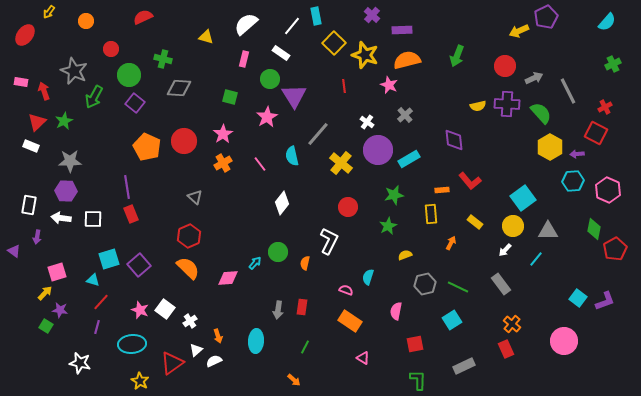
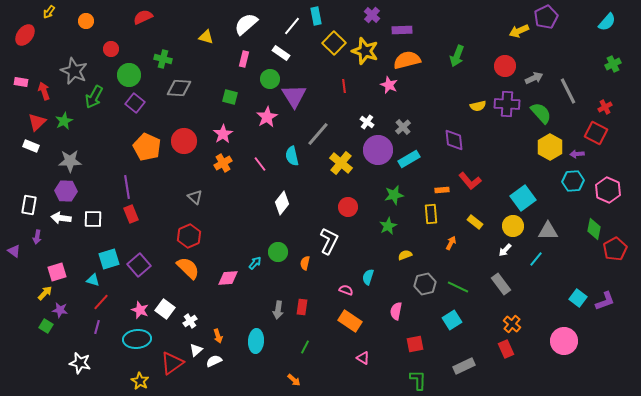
yellow star at (365, 55): moved 4 px up
gray cross at (405, 115): moved 2 px left, 12 px down
cyan ellipse at (132, 344): moved 5 px right, 5 px up
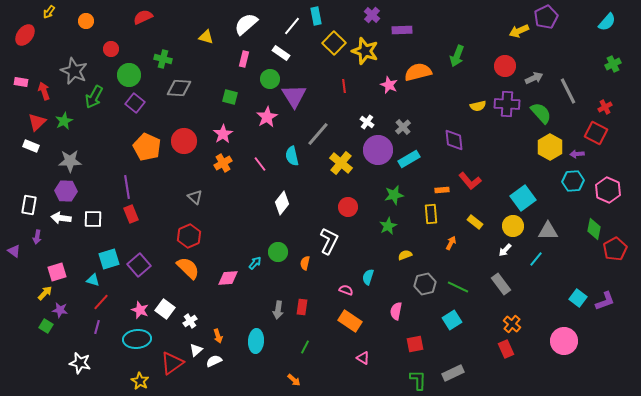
orange semicircle at (407, 60): moved 11 px right, 12 px down
gray rectangle at (464, 366): moved 11 px left, 7 px down
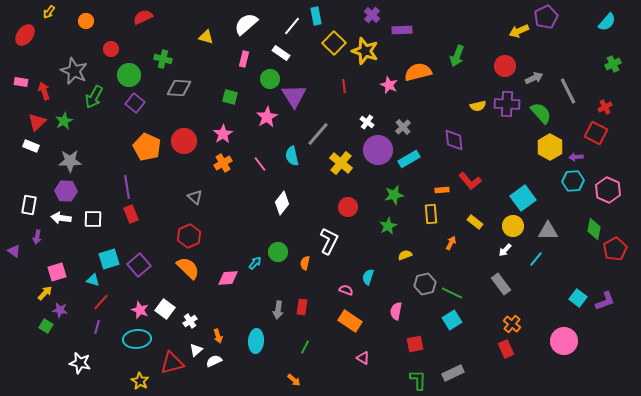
purple arrow at (577, 154): moved 1 px left, 3 px down
green line at (458, 287): moved 6 px left, 6 px down
red triangle at (172, 363): rotated 20 degrees clockwise
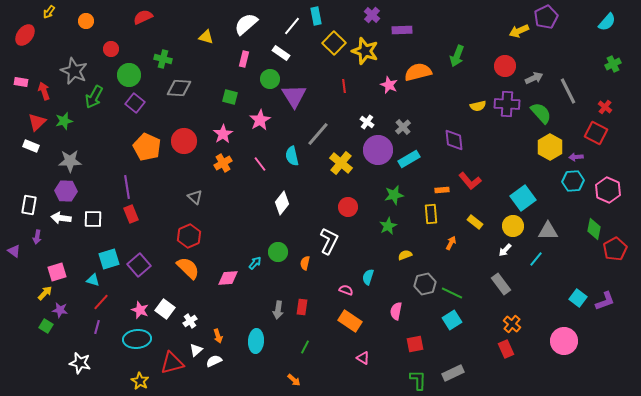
red cross at (605, 107): rotated 24 degrees counterclockwise
pink star at (267, 117): moved 7 px left, 3 px down
green star at (64, 121): rotated 12 degrees clockwise
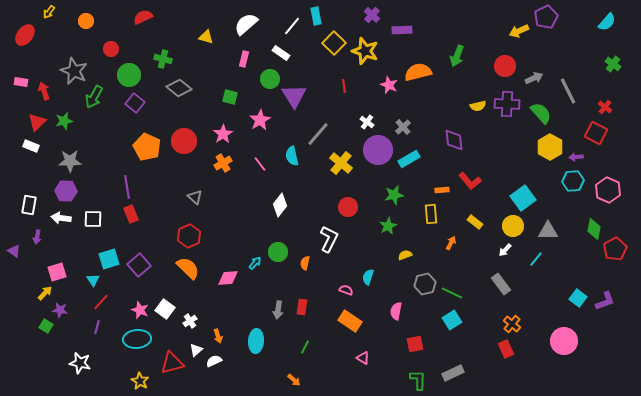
green cross at (613, 64): rotated 28 degrees counterclockwise
gray diamond at (179, 88): rotated 35 degrees clockwise
white diamond at (282, 203): moved 2 px left, 2 px down
white L-shape at (329, 241): moved 2 px up
cyan triangle at (93, 280): rotated 40 degrees clockwise
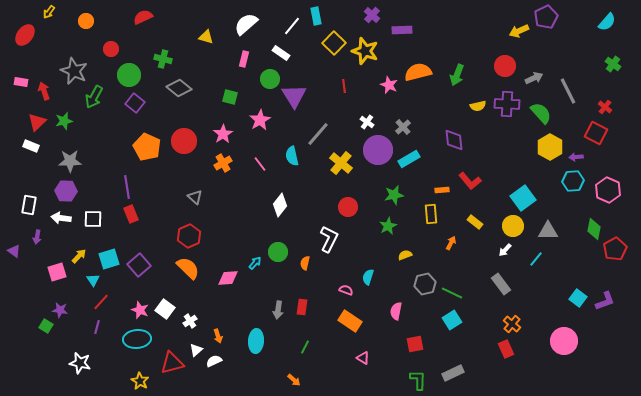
green arrow at (457, 56): moved 19 px down
yellow arrow at (45, 293): moved 34 px right, 37 px up
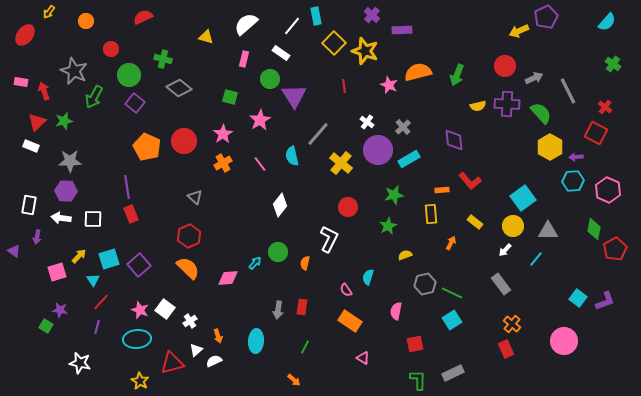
pink semicircle at (346, 290): rotated 144 degrees counterclockwise
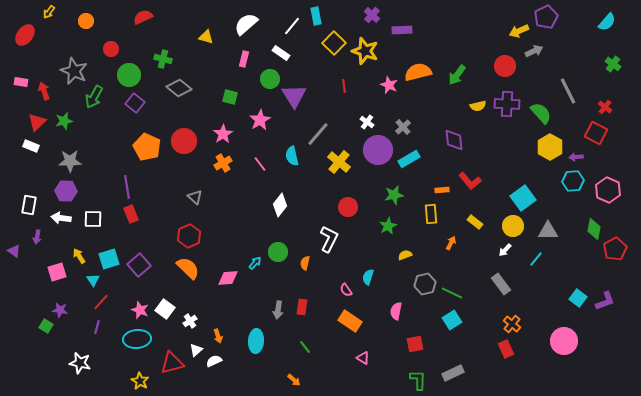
green arrow at (457, 75): rotated 15 degrees clockwise
gray arrow at (534, 78): moved 27 px up
yellow cross at (341, 163): moved 2 px left, 1 px up
yellow arrow at (79, 256): rotated 77 degrees counterclockwise
green line at (305, 347): rotated 64 degrees counterclockwise
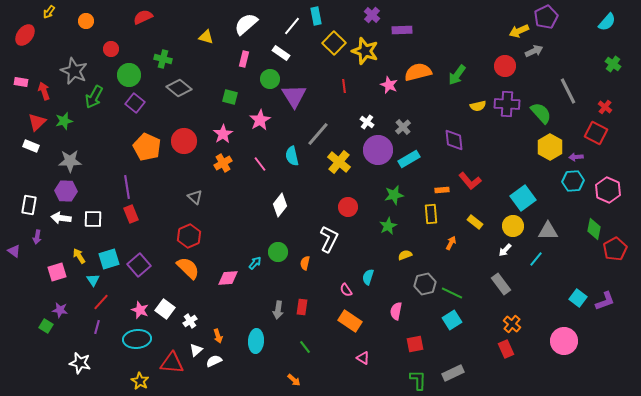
red triangle at (172, 363): rotated 20 degrees clockwise
